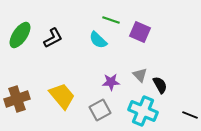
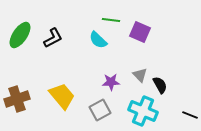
green line: rotated 12 degrees counterclockwise
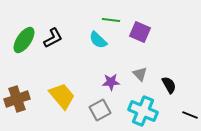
green ellipse: moved 4 px right, 5 px down
gray triangle: moved 1 px up
black semicircle: moved 9 px right
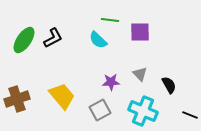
green line: moved 1 px left
purple square: rotated 25 degrees counterclockwise
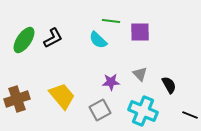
green line: moved 1 px right, 1 px down
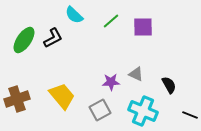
green line: rotated 48 degrees counterclockwise
purple square: moved 3 px right, 5 px up
cyan semicircle: moved 24 px left, 25 px up
gray triangle: moved 4 px left; rotated 21 degrees counterclockwise
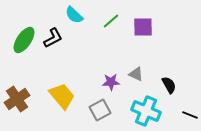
brown cross: rotated 15 degrees counterclockwise
cyan cross: moved 3 px right
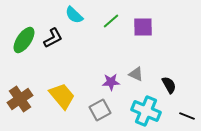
brown cross: moved 3 px right
black line: moved 3 px left, 1 px down
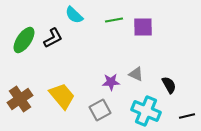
green line: moved 3 px right, 1 px up; rotated 30 degrees clockwise
black line: rotated 35 degrees counterclockwise
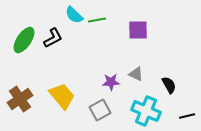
green line: moved 17 px left
purple square: moved 5 px left, 3 px down
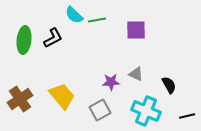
purple square: moved 2 px left
green ellipse: rotated 28 degrees counterclockwise
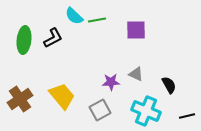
cyan semicircle: moved 1 px down
